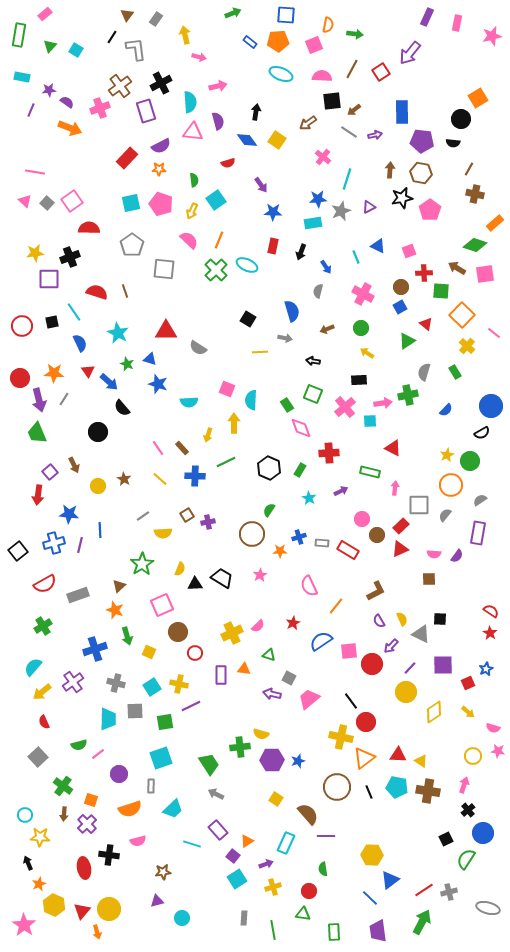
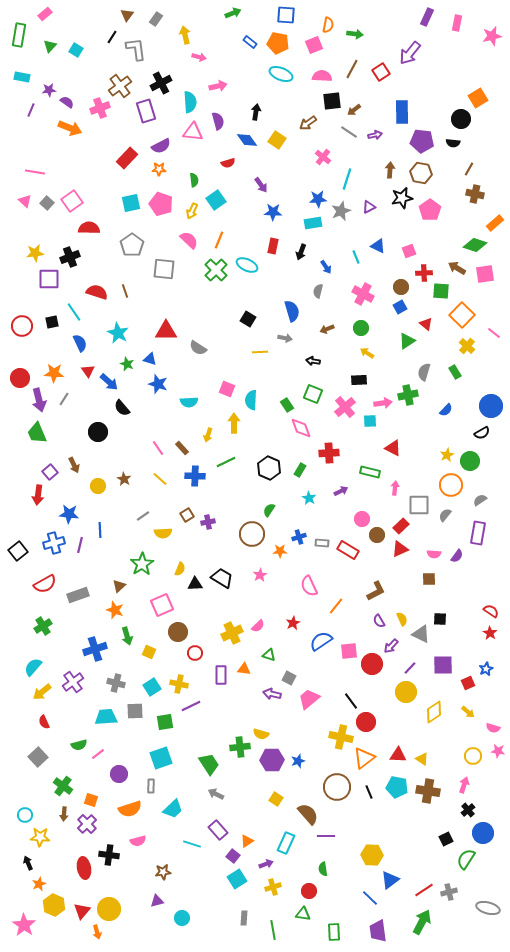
orange pentagon at (278, 41): moved 2 px down; rotated 15 degrees clockwise
cyan trapezoid at (108, 719): moved 2 px left, 2 px up; rotated 95 degrees counterclockwise
yellow triangle at (421, 761): moved 1 px right, 2 px up
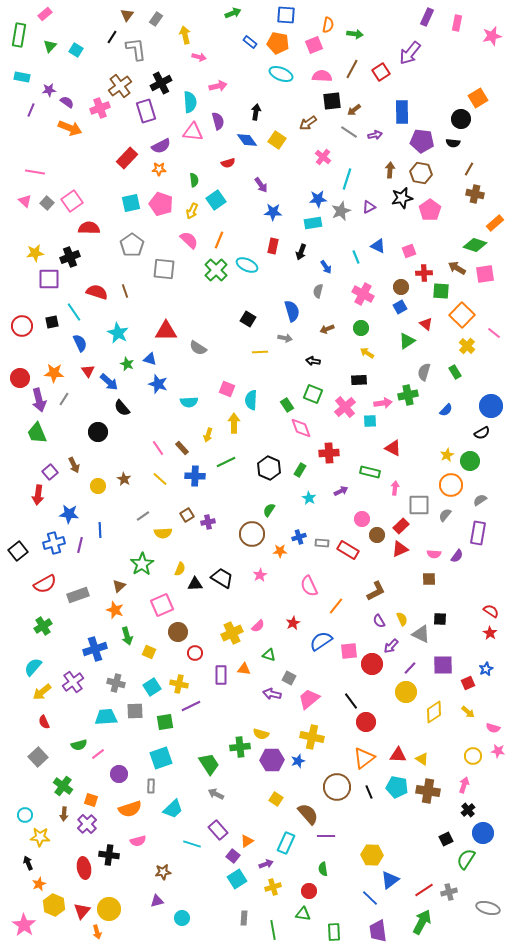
yellow cross at (341, 737): moved 29 px left
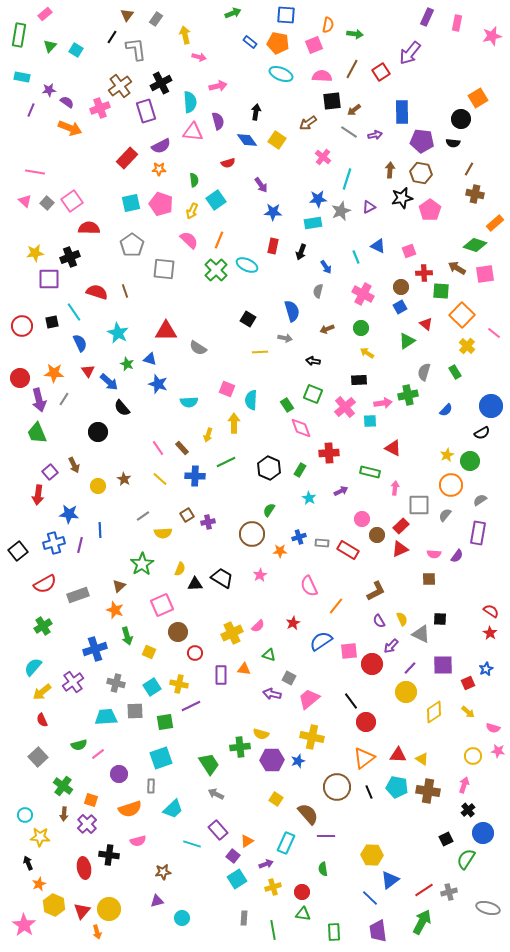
red semicircle at (44, 722): moved 2 px left, 2 px up
red circle at (309, 891): moved 7 px left, 1 px down
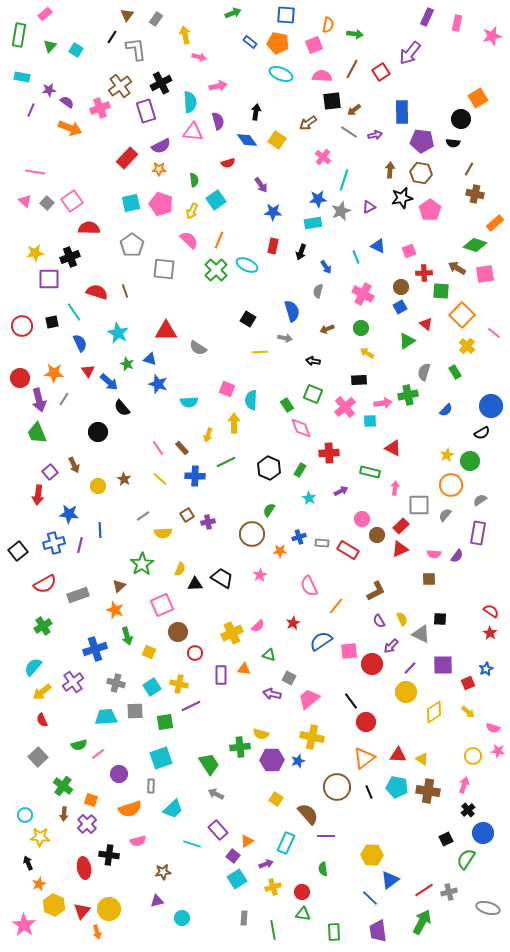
cyan line at (347, 179): moved 3 px left, 1 px down
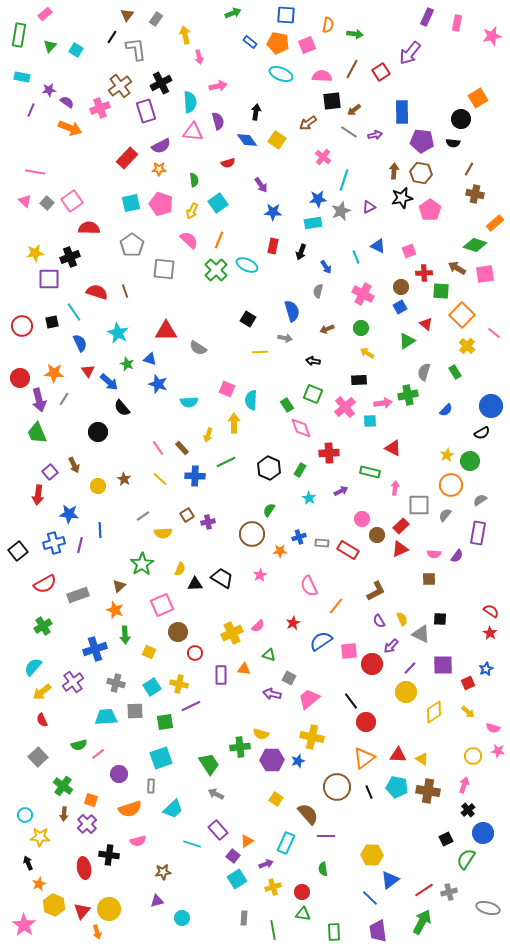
pink square at (314, 45): moved 7 px left
pink arrow at (199, 57): rotated 64 degrees clockwise
brown arrow at (390, 170): moved 4 px right, 1 px down
cyan square at (216, 200): moved 2 px right, 3 px down
green arrow at (127, 636): moved 2 px left, 1 px up; rotated 12 degrees clockwise
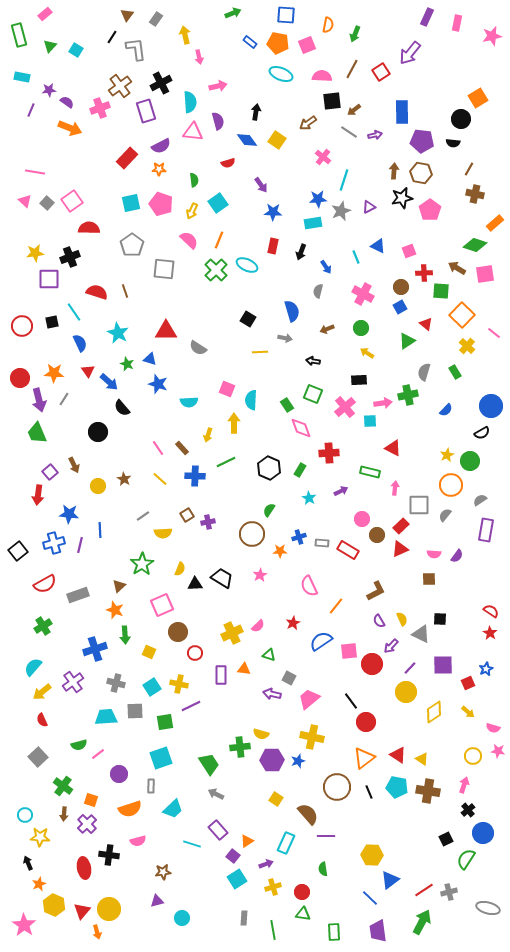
green arrow at (355, 34): rotated 105 degrees clockwise
green rectangle at (19, 35): rotated 25 degrees counterclockwise
purple rectangle at (478, 533): moved 8 px right, 3 px up
red triangle at (398, 755): rotated 30 degrees clockwise
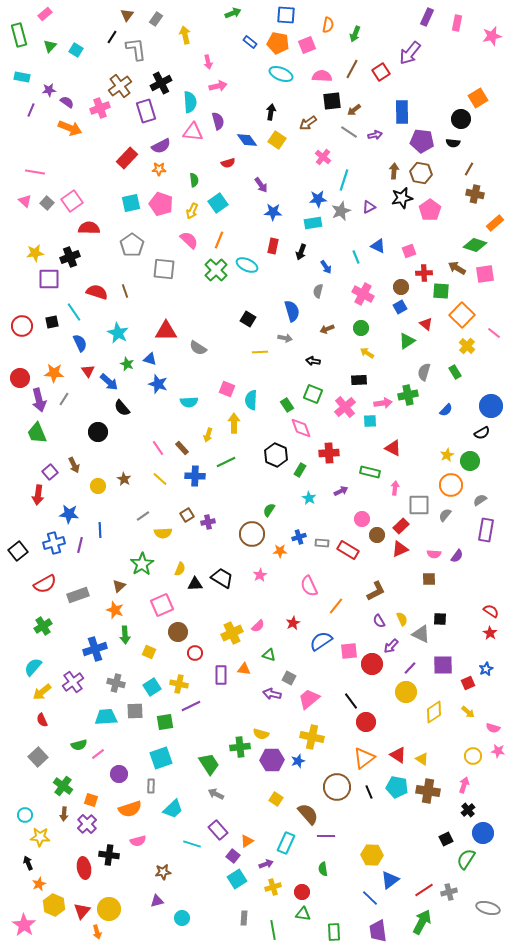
pink arrow at (199, 57): moved 9 px right, 5 px down
black arrow at (256, 112): moved 15 px right
black hexagon at (269, 468): moved 7 px right, 13 px up
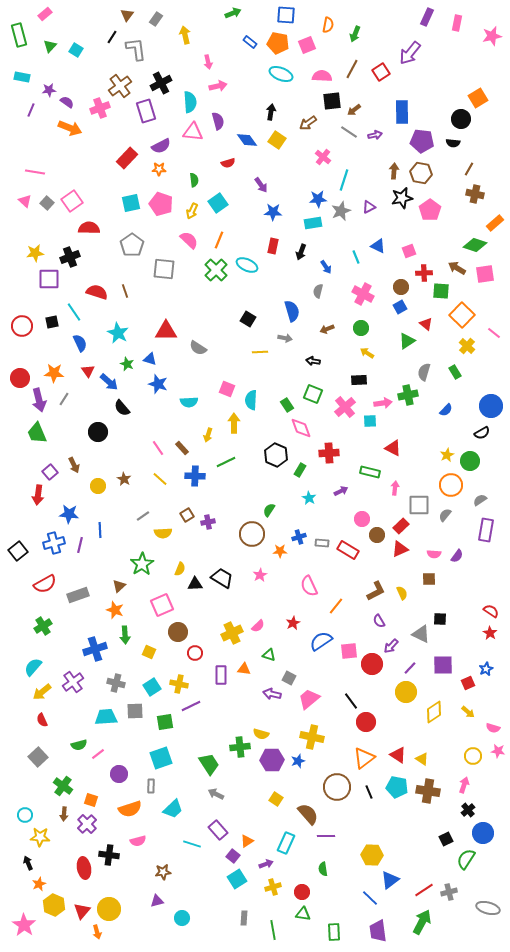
yellow semicircle at (402, 619): moved 26 px up
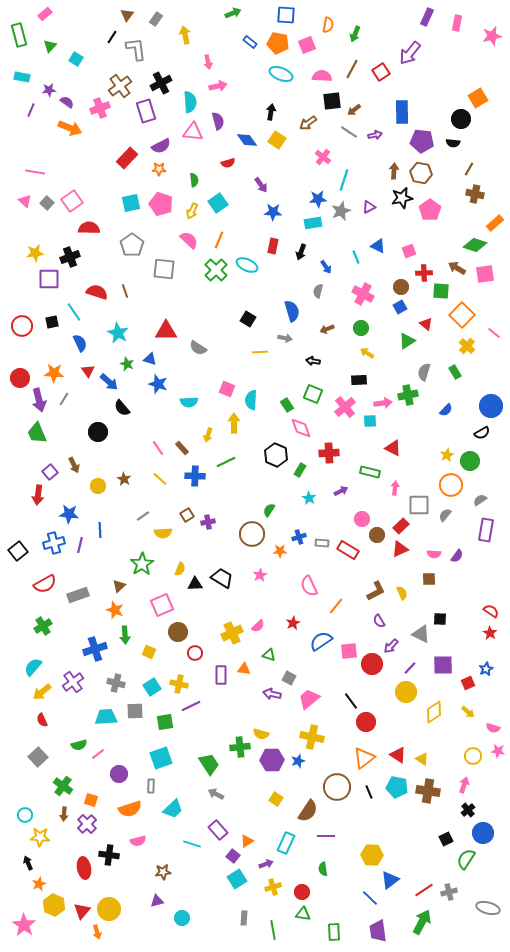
cyan square at (76, 50): moved 9 px down
brown semicircle at (308, 814): moved 3 px up; rotated 75 degrees clockwise
